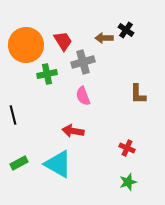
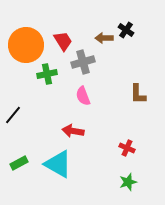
black line: rotated 54 degrees clockwise
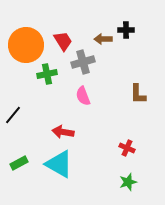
black cross: rotated 35 degrees counterclockwise
brown arrow: moved 1 px left, 1 px down
red arrow: moved 10 px left, 1 px down
cyan triangle: moved 1 px right
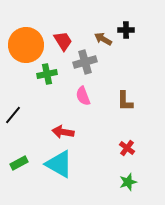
brown arrow: rotated 30 degrees clockwise
gray cross: moved 2 px right
brown L-shape: moved 13 px left, 7 px down
red cross: rotated 14 degrees clockwise
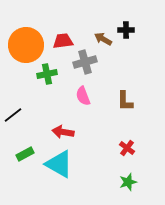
red trapezoid: rotated 65 degrees counterclockwise
black line: rotated 12 degrees clockwise
green rectangle: moved 6 px right, 9 px up
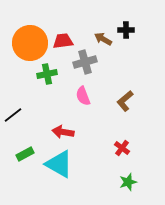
orange circle: moved 4 px right, 2 px up
brown L-shape: rotated 50 degrees clockwise
red cross: moved 5 px left
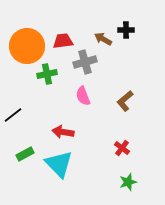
orange circle: moved 3 px left, 3 px down
cyan triangle: rotated 16 degrees clockwise
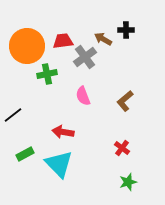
gray cross: moved 5 px up; rotated 20 degrees counterclockwise
